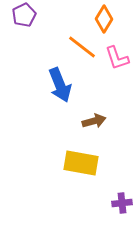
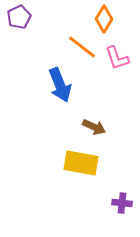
purple pentagon: moved 5 px left, 2 px down
brown arrow: moved 6 px down; rotated 40 degrees clockwise
purple cross: rotated 12 degrees clockwise
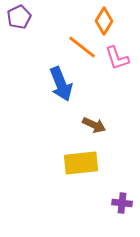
orange diamond: moved 2 px down
blue arrow: moved 1 px right, 1 px up
brown arrow: moved 2 px up
yellow rectangle: rotated 16 degrees counterclockwise
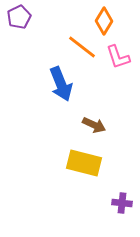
pink L-shape: moved 1 px right, 1 px up
yellow rectangle: moved 3 px right; rotated 20 degrees clockwise
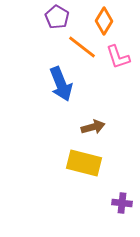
purple pentagon: moved 38 px right; rotated 15 degrees counterclockwise
brown arrow: moved 1 px left, 2 px down; rotated 40 degrees counterclockwise
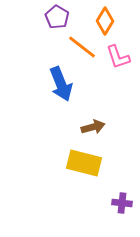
orange diamond: moved 1 px right
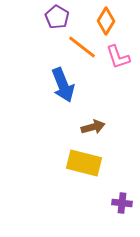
orange diamond: moved 1 px right
blue arrow: moved 2 px right, 1 px down
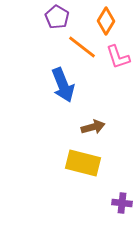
yellow rectangle: moved 1 px left
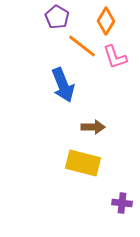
orange line: moved 1 px up
pink L-shape: moved 3 px left
brown arrow: rotated 15 degrees clockwise
